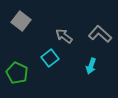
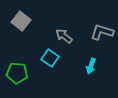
gray L-shape: moved 2 px right, 2 px up; rotated 25 degrees counterclockwise
cyan square: rotated 18 degrees counterclockwise
green pentagon: rotated 20 degrees counterclockwise
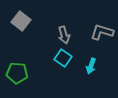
gray arrow: moved 1 px up; rotated 144 degrees counterclockwise
cyan square: moved 13 px right
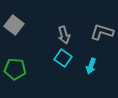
gray square: moved 7 px left, 4 px down
green pentagon: moved 2 px left, 4 px up
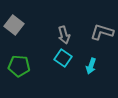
green pentagon: moved 4 px right, 3 px up
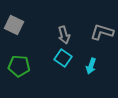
gray square: rotated 12 degrees counterclockwise
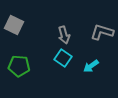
cyan arrow: rotated 35 degrees clockwise
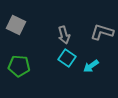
gray square: moved 2 px right
cyan square: moved 4 px right
